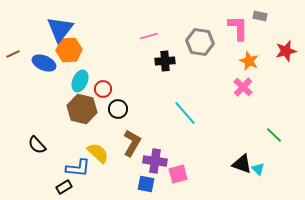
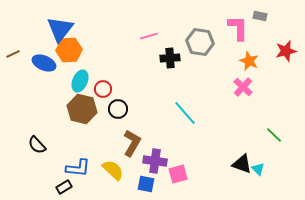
black cross: moved 5 px right, 3 px up
yellow semicircle: moved 15 px right, 17 px down
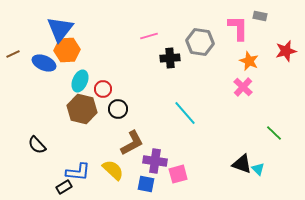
orange hexagon: moved 2 px left
green line: moved 2 px up
brown L-shape: rotated 32 degrees clockwise
blue L-shape: moved 4 px down
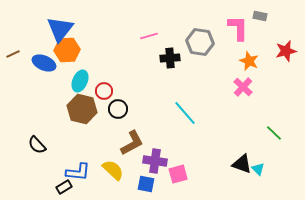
red circle: moved 1 px right, 2 px down
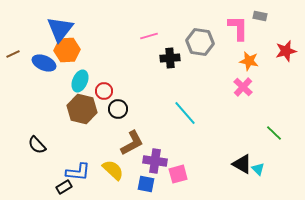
orange star: rotated 12 degrees counterclockwise
black triangle: rotated 10 degrees clockwise
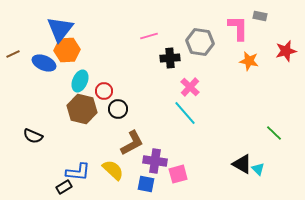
pink cross: moved 53 px left
black semicircle: moved 4 px left, 9 px up; rotated 24 degrees counterclockwise
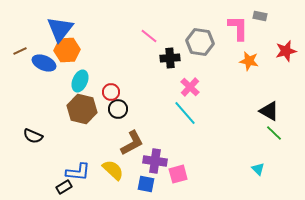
pink line: rotated 54 degrees clockwise
brown line: moved 7 px right, 3 px up
red circle: moved 7 px right, 1 px down
black triangle: moved 27 px right, 53 px up
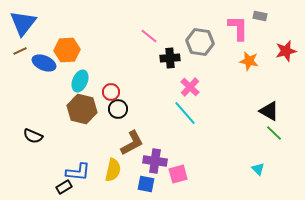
blue triangle: moved 37 px left, 6 px up
yellow semicircle: rotated 60 degrees clockwise
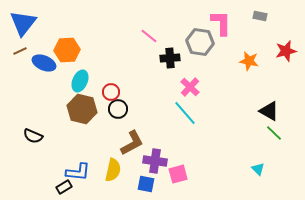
pink L-shape: moved 17 px left, 5 px up
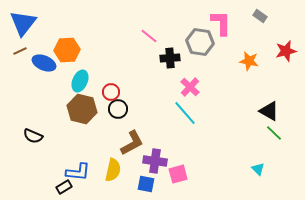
gray rectangle: rotated 24 degrees clockwise
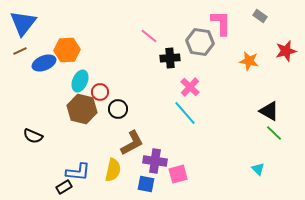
blue ellipse: rotated 45 degrees counterclockwise
red circle: moved 11 px left
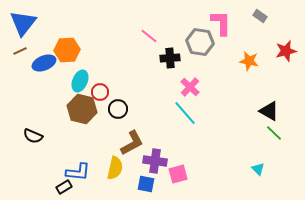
yellow semicircle: moved 2 px right, 2 px up
